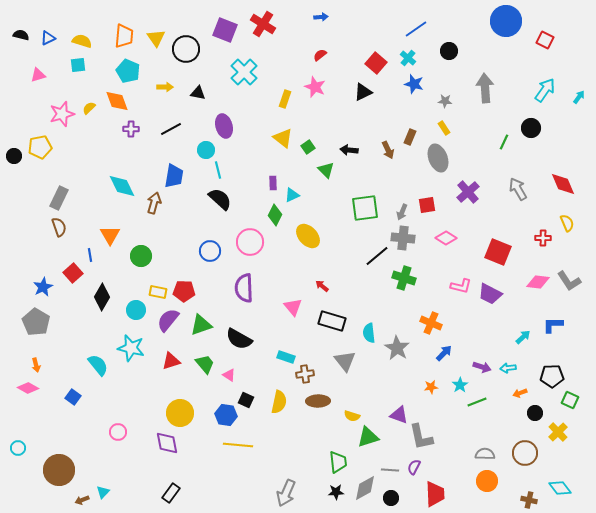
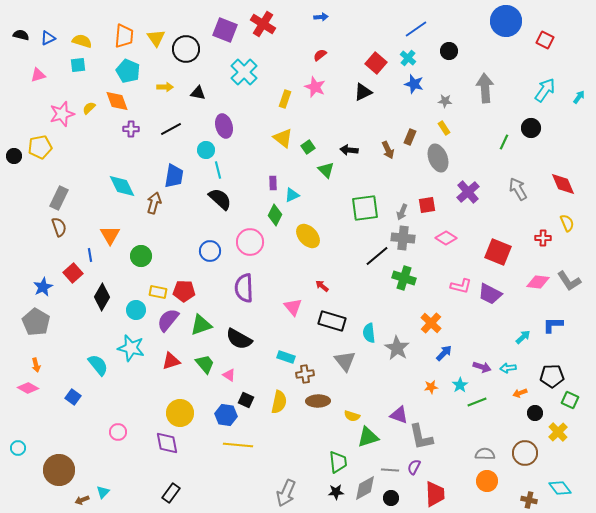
orange cross at (431, 323): rotated 20 degrees clockwise
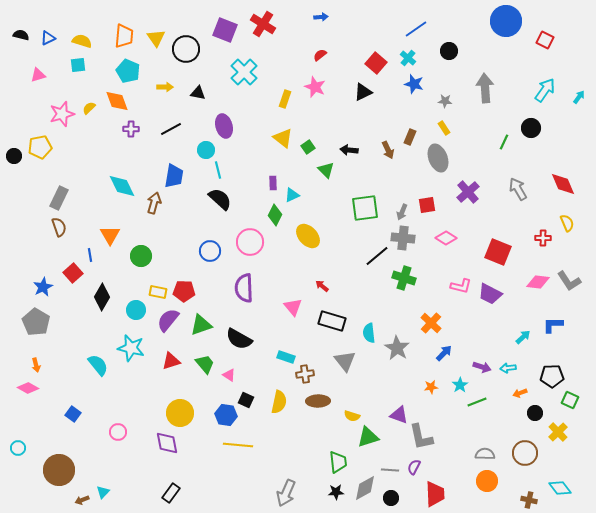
blue square at (73, 397): moved 17 px down
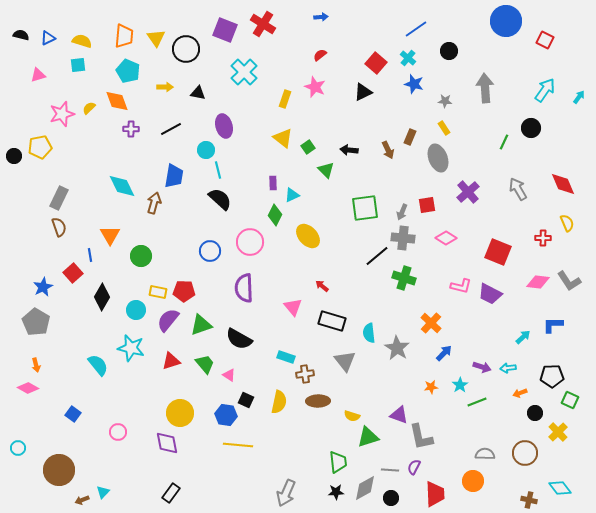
orange circle at (487, 481): moved 14 px left
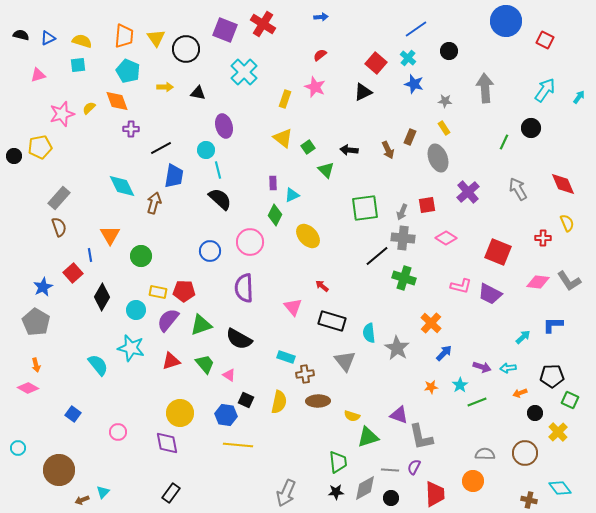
black line at (171, 129): moved 10 px left, 19 px down
gray rectangle at (59, 198): rotated 15 degrees clockwise
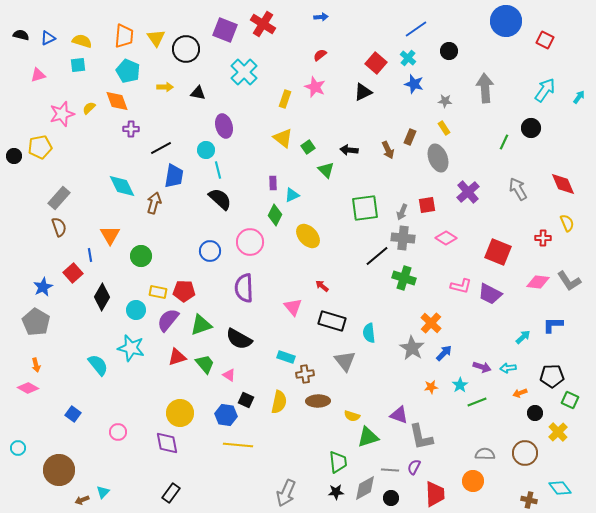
gray star at (397, 348): moved 15 px right
red triangle at (171, 361): moved 6 px right, 4 px up
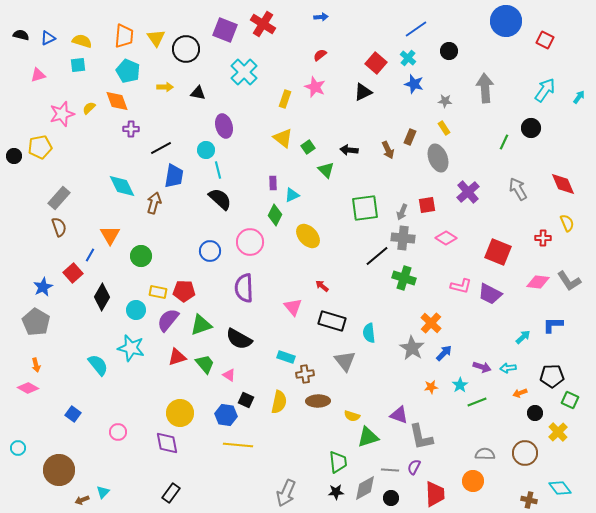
blue line at (90, 255): rotated 40 degrees clockwise
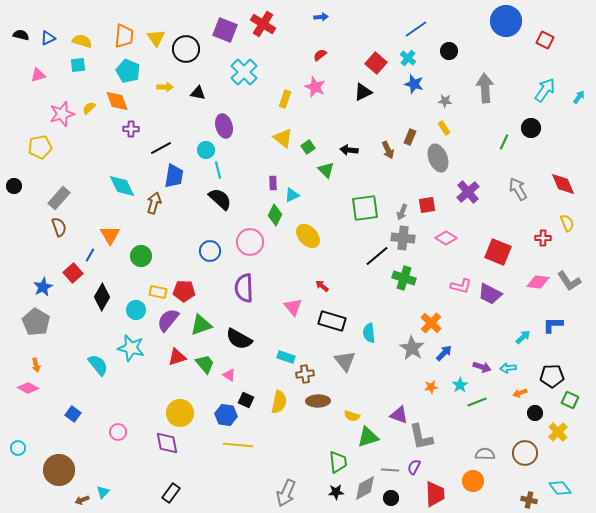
black circle at (14, 156): moved 30 px down
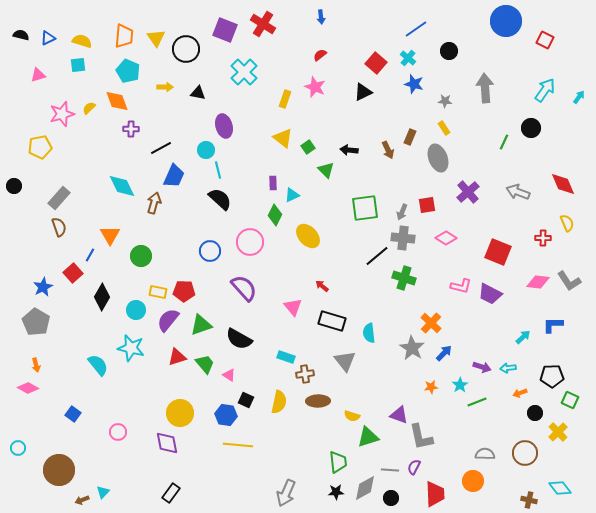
blue arrow at (321, 17): rotated 88 degrees clockwise
blue trapezoid at (174, 176): rotated 15 degrees clockwise
gray arrow at (518, 189): moved 3 px down; rotated 40 degrees counterclockwise
purple semicircle at (244, 288): rotated 140 degrees clockwise
